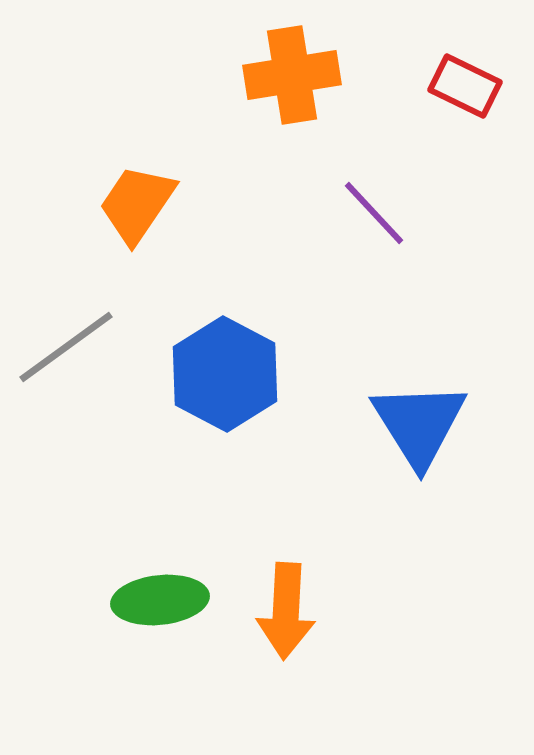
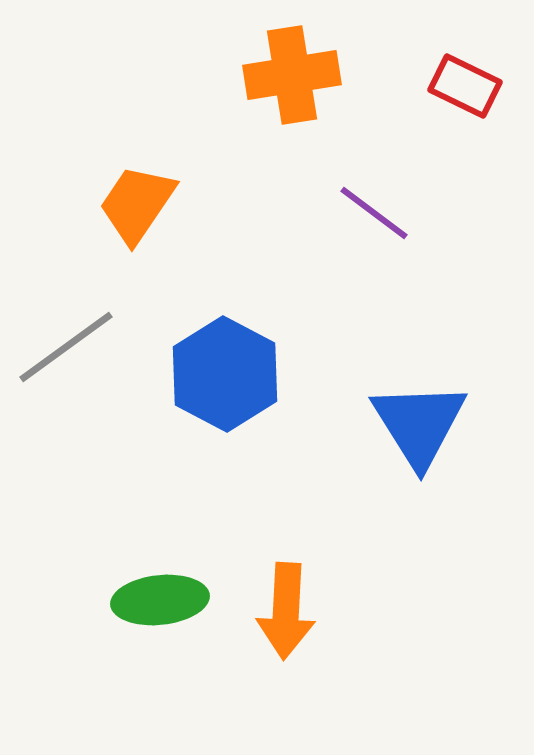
purple line: rotated 10 degrees counterclockwise
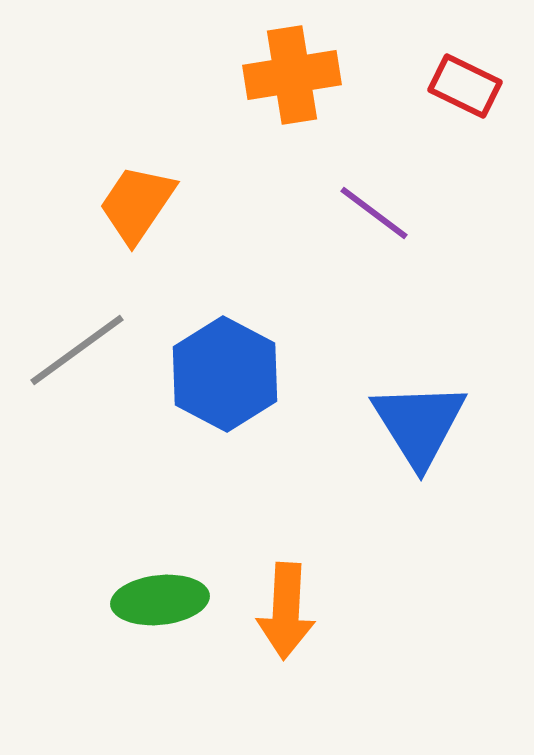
gray line: moved 11 px right, 3 px down
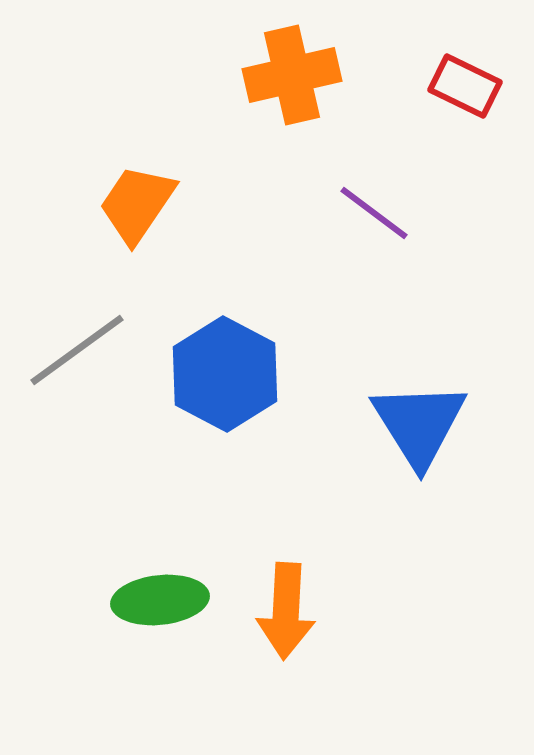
orange cross: rotated 4 degrees counterclockwise
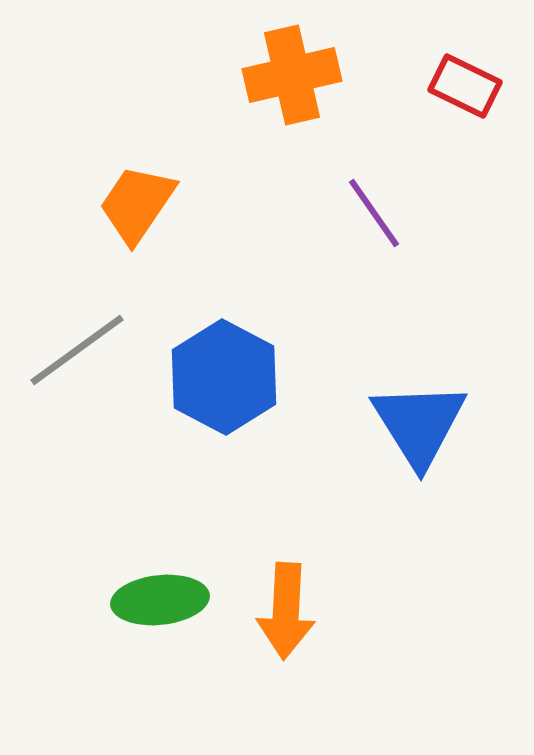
purple line: rotated 18 degrees clockwise
blue hexagon: moved 1 px left, 3 px down
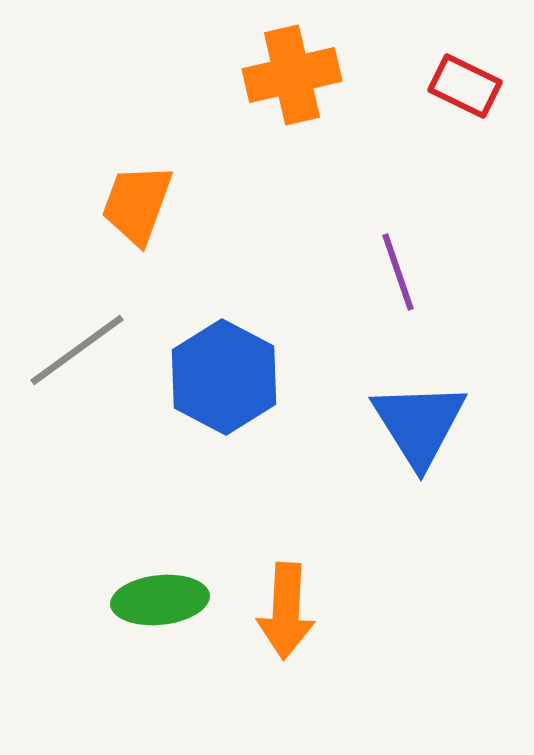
orange trapezoid: rotated 14 degrees counterclockwise
purple line: moved 24 px right, 59 px down; rotated 16 degrees clockwise
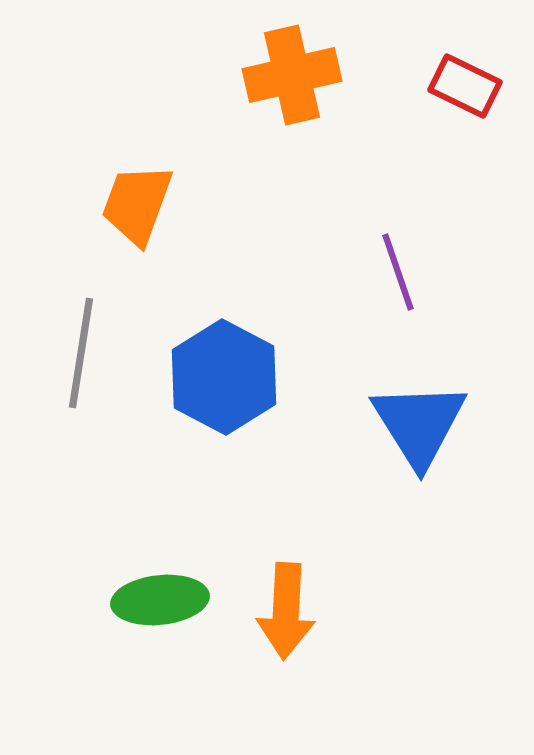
gray line: moved 4 px right, 3 px down; rotated 45 degrees counterclockwise
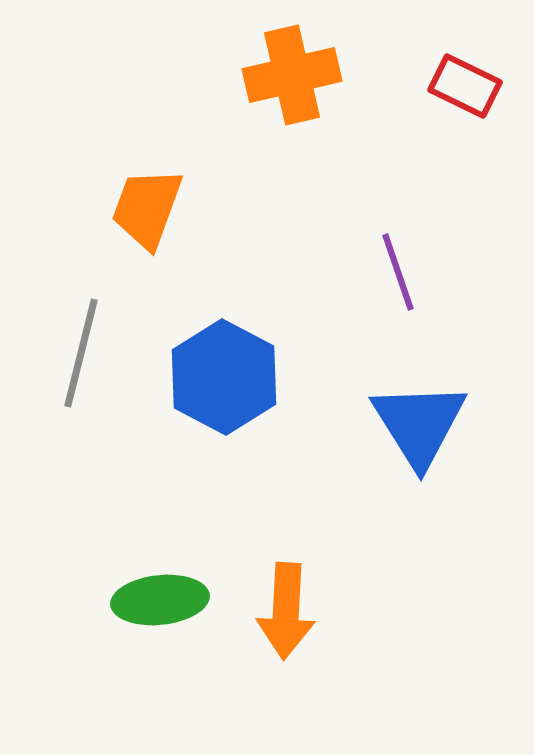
orange trapezoid: moved 10 px right, 4 px down
gray line: rotated 5 degrees clockwise
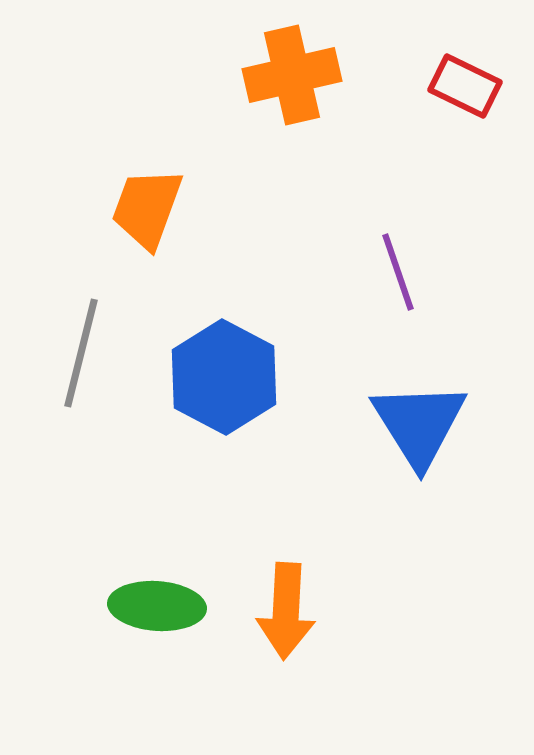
green ellipse: moved 3 px left, 6 px down; rotated 10 degrees clockwise
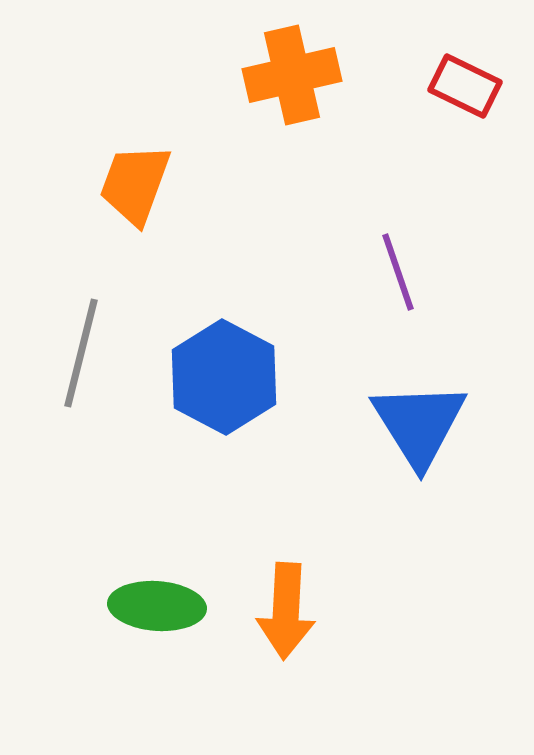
orange trapezoid: moved 12 px left, 24 px up
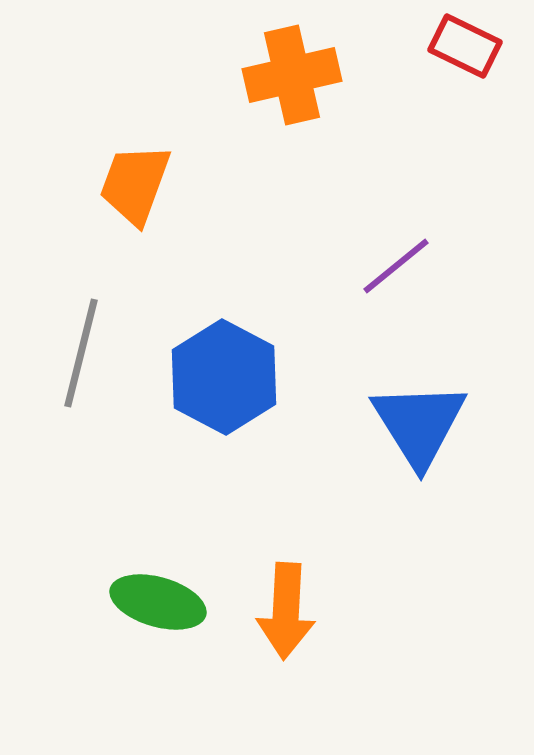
red rectangle: moved 40 px up
purple line: moved 2 px left, 6 px up; rotated 70 degrees clockwise
green ellipse: moved 1 px right, 4 px up; rotated 12 degrees clockwise
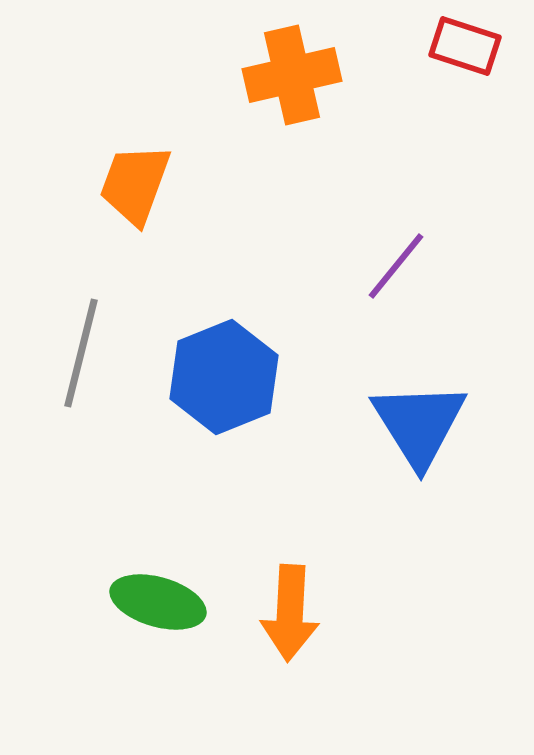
red rectangle: rotated 8 degrees counterclockwise
purple line: rotated 12 degrees counterclockwise
blue hexagon: rotated 10 degrees clockwise
orange arrow: moved 4 px right, 2 px down
